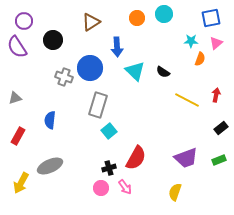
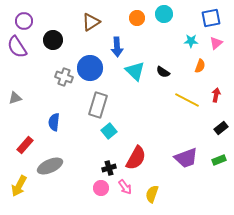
orange semicircle: moved 7 px down
blue semicircle: moved 4 px right, 2 px down
red rectangle: moved 7 px right, 9 px down; rotated 12 degrees clockwise
yellow arrow: moved 2 px left, 3 px down
yellow semicircle: moved 23 px left, 2 px down
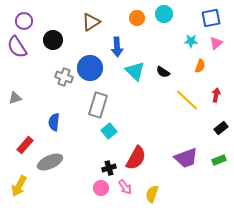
yellow line: rotated 15 degrees clockwise
gray ellipse: moved 4 px up
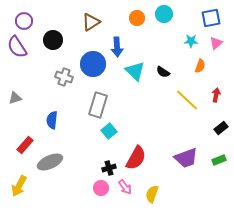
blue circle: moved 3 px right, 4 px up
blue semicircle: moved 2 px left, 2 px up
